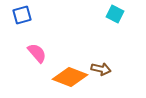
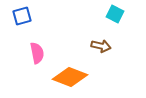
blue square: moved 1 px down
pink semicircle: rotated 30 degrees clockwise
brown arrow: moved 23 px up
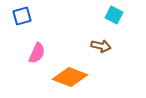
cyan square: moved 1 px left, 1 px down
pink semicircle: rotated 35 degrees clockwise
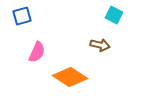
brown arrow: moved 1 px left, 1 px up
pink semicircle: moved 1 px up
orange diamond: rotated 12 degrees clockwise
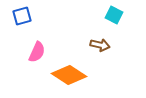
orange diamond: moved 1 px left, 2 px up
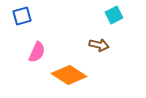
cyan square: rotated 36 degrees clockwise
brown arrow: moved 1 px left
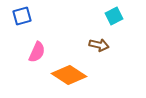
cyan square: moved 1 px down
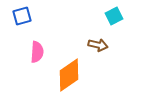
brown arrow: moved 1 px left
pink semicircle: rotated 20 degrees counterclockwise
orange diamond: rotated 68 degrees counterclockwise
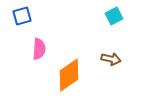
brown arrow: moved 13 px right, 14 px down
pink semicircle: moved 2 px right, 3 px up
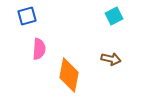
blue square: moved 5 px right
orange diamond: rotated 44 degrees counterclockwise
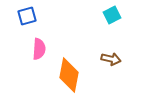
cyan square: moved 2 px left, 1 px up
